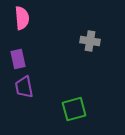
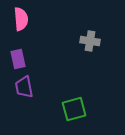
pink semicircle: moved 1 px left, 1 px down
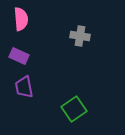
gray cross: moved 10 px left, 5 px up
purple rectangle: moved 1 px right, 3 px up; rotated 54 degrees counterclockwise
green square: rotated 20 degrees counterclockwise
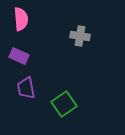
purple trapezoid: moved 2 px right, 1 px down
green square: moved 10 px left, 5 px up
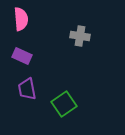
purple rectangle: moved 3 px right
purple trapezoid: moved 1 px right, 1 px down
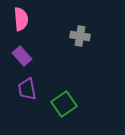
purple rectangle: rotated 24 degrees clockwise
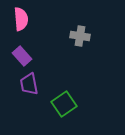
purple trapezoid: moved 2 px right, 5 px up
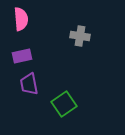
purple rectangle: rotated 60 degrees counterclockwise
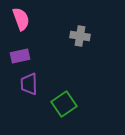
pink semicircle: rotated 15 degrees counterclockwise
purple rectangle: moved 2 px left
purple trapezoid: rotated 10 degrees clockwise
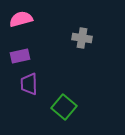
pink semicircle: rotated 85 degrees counterclockwise
gray cross: moved 2 px right, 2 px down
green square: moved 3 px down; rotated 15 degrees counterclockwise
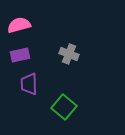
pink semicircle: moved 2 px left, 6 px down
gray cross: moved 13 px left, 16 px down; rotated 12 degrees clockwise
purple rectangle: moved 1 px up
